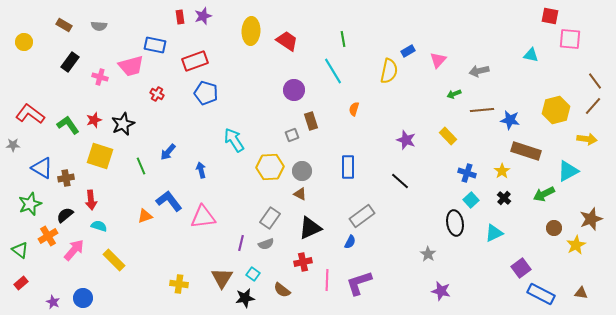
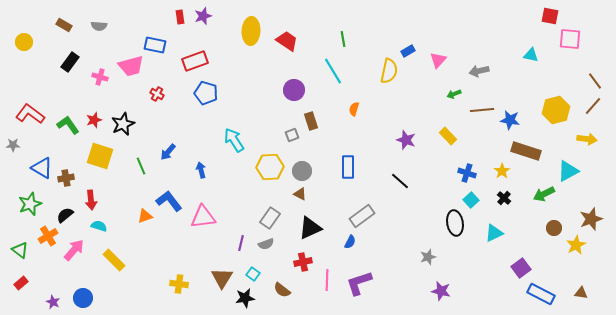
gray star at (428, 254): moved 3 px down; rotated 21 degrees clockwise
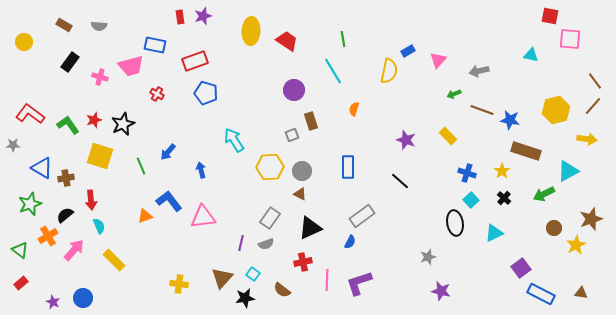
brown line at (482, 110): rotated 25 degrees clockwise
cyan semicircle at (99, 226): rotated 49 degrees clockwise
brown triangle at (222, 278): rotated 10 degrees clockwise
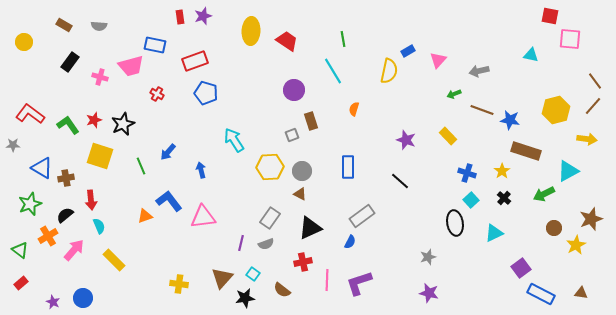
purple star at (441, 291): moved 12 px left, 2 px down
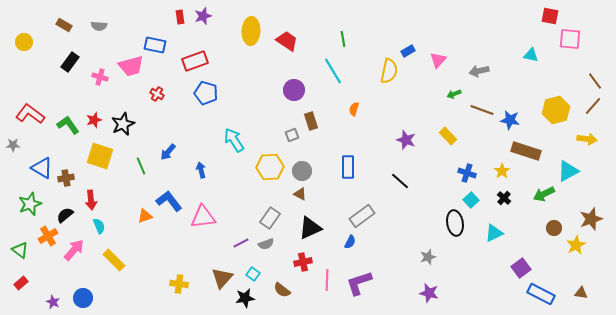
purple line at (241, 243): rotated 49 degrees clockwise
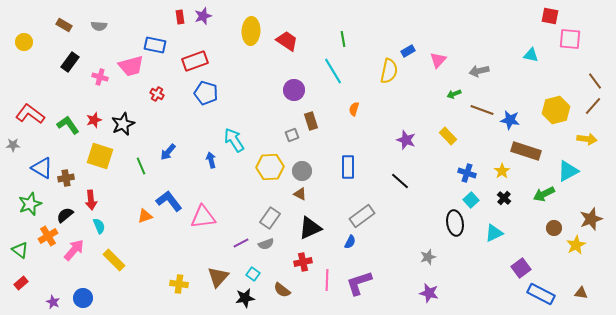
blue arrow at (201, 170): moved 10 px right, 10 px up
brown triangle at (222, 278): moved 4 px left, 1 px up
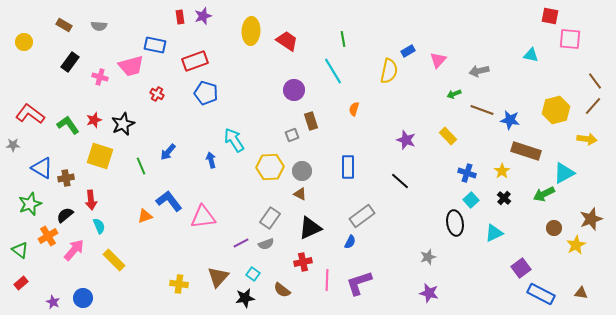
cyan triangle at (568, 171): moved 4 px left, 2 px down
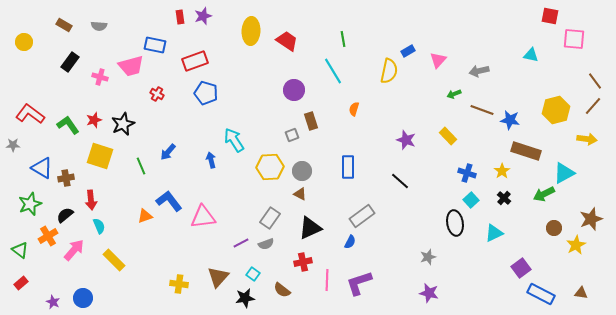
pink square at (570, 39): moved 4 px right
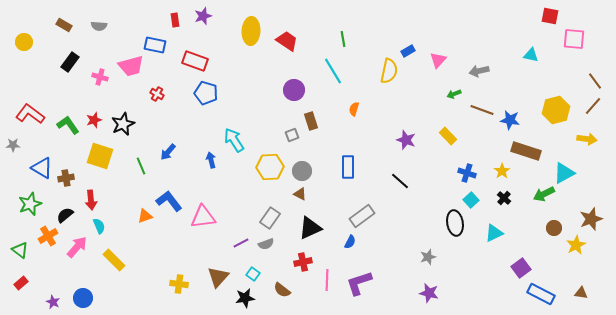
red rectangle at (180, 17): moved 5 px left, 3 px down
red rectangle at (195, 61): rotated 40 degrees clockwise
pink arrow at (74, 250): moved 3 px right, 3 px up
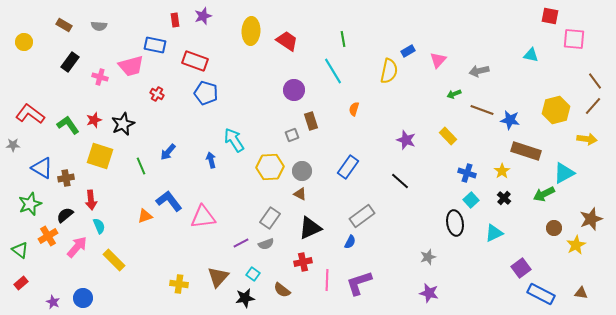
blue rectangle at (348, 167): rotated 35 degrees clockwise
